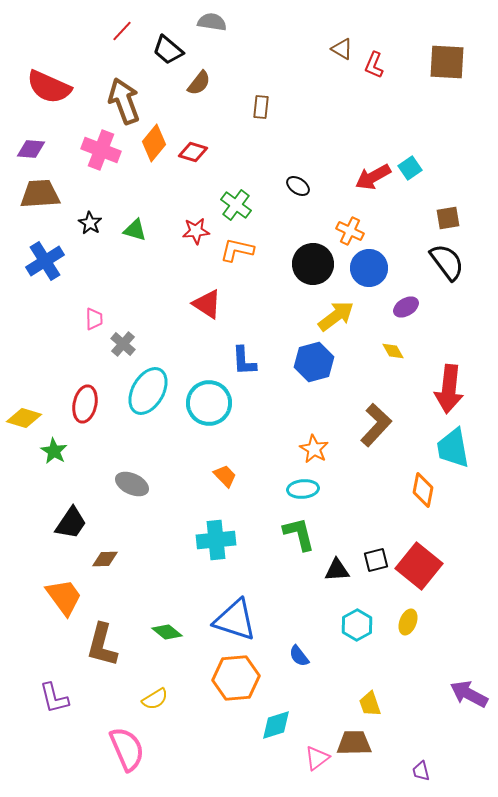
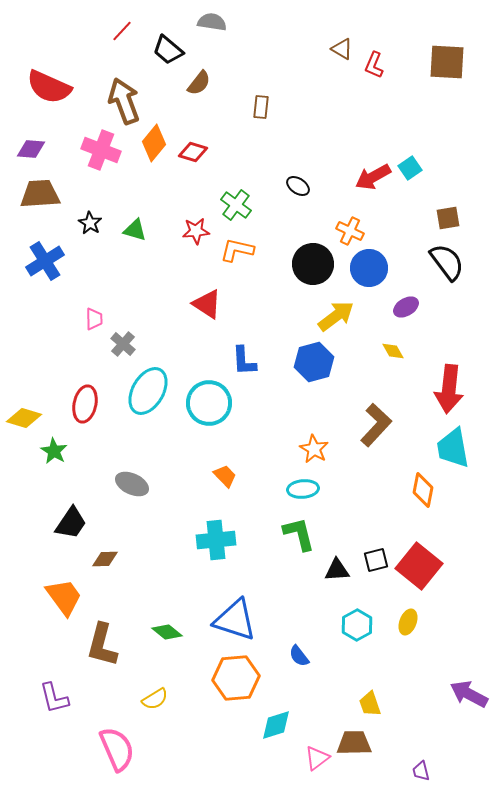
pink semicircle at (127, 749): moved 10 px left
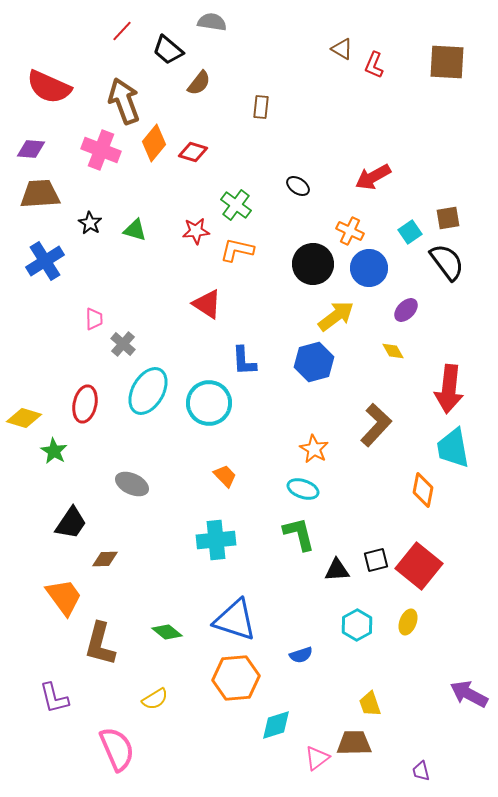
cyan square at (410, 168): moved 64 px down
purple ellipse at (406, 307): moved 3 px down; rotated 15 degrees counterclockwise
cyan ellipse at (303, 489): rotated 24 degrees clockwise
brown L-shape at (102, 645): moved 2 px left, 1 px up
blue semicircle at (299, 656): moved 2 px right, 1 px up; rotated 70 degrees counterclockwise
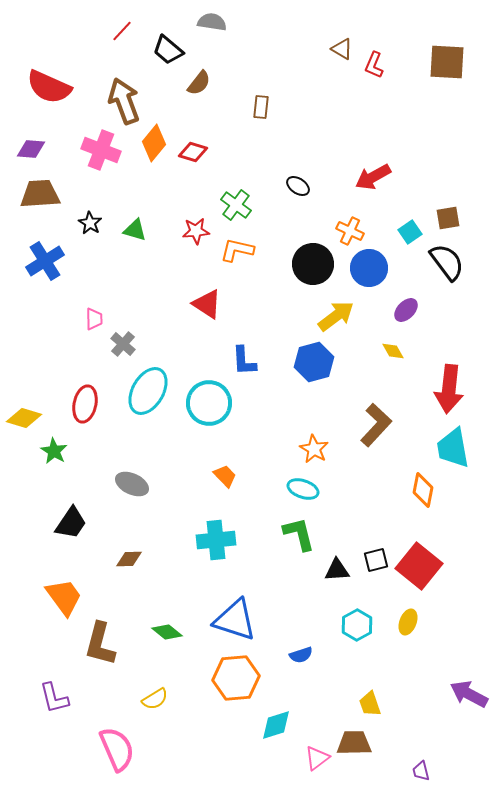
brown diamond at (105, 559): moved 24 px right
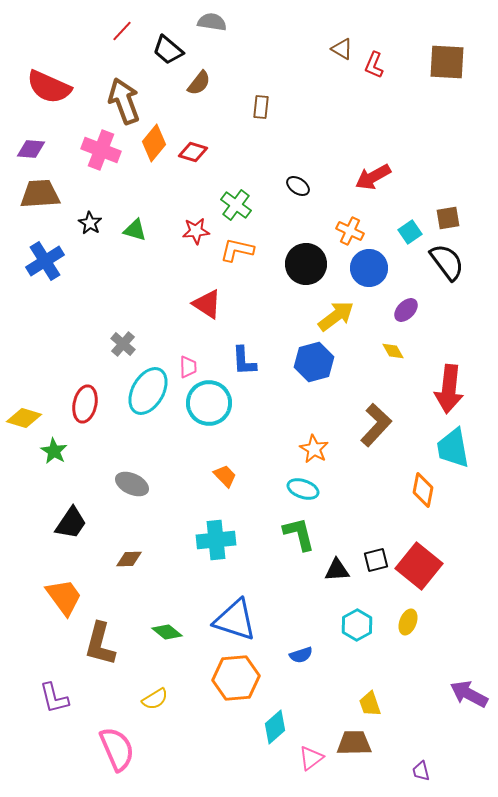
black circle at (313, 264): moved 7 px left
pink trapezoid at (94, 319): moved 94 px right, 48 px down
cyan diamond at (276, 725): moved 1 px left, 2 px down; rotated 24 degrees counterclockwise
pink triangle at (317, 758): moved 6 px left
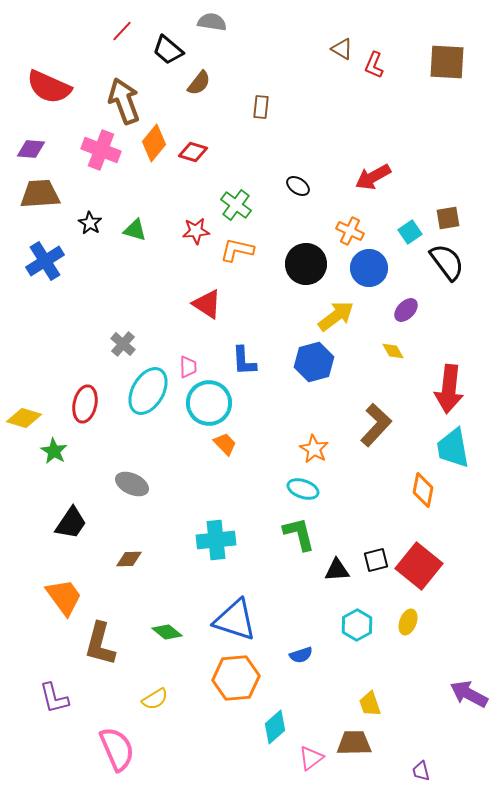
orange trapezoid at (225, 476): moved 32 px up
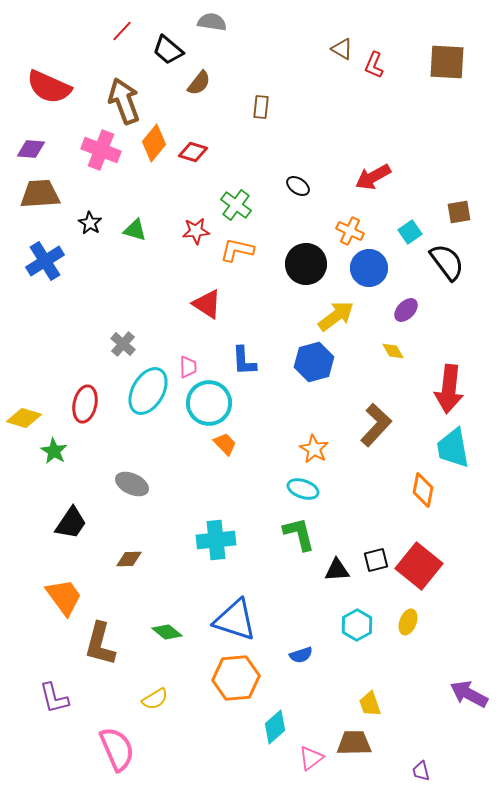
brown square at (448, 218): moved 11 px right, 6 px up
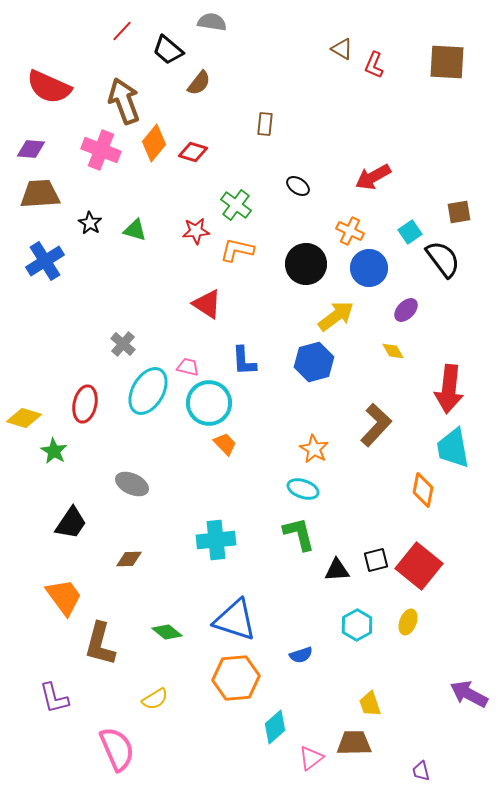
brown rectangle at (261, 107): moved 4 px right, 17 px down
black semicircle at (447, 262): moved 4 px left, 3 px up
pink trapezoid at (188, 367): rotated 75 degrees counterclockwise
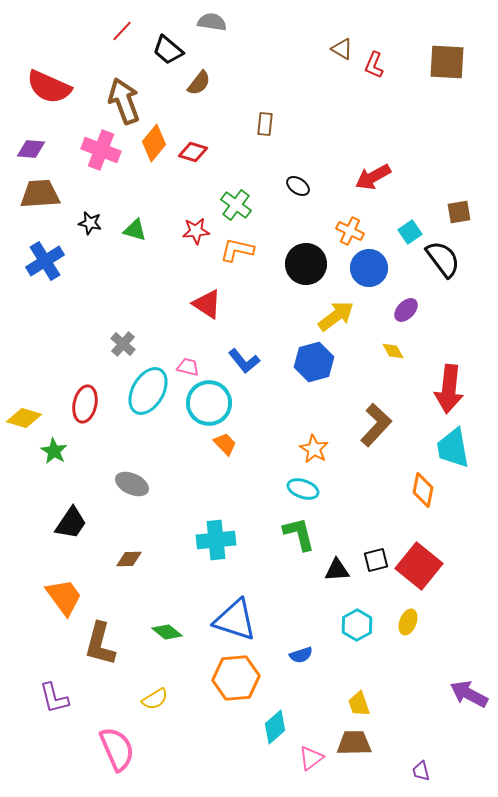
black star at (90, 223): rotated 20 degrees counterclockwise
blue L-shape at (244, 361): rotated 36 degrees counterclockwise
yellow trapezoid at (370, 704): moved 11 px left
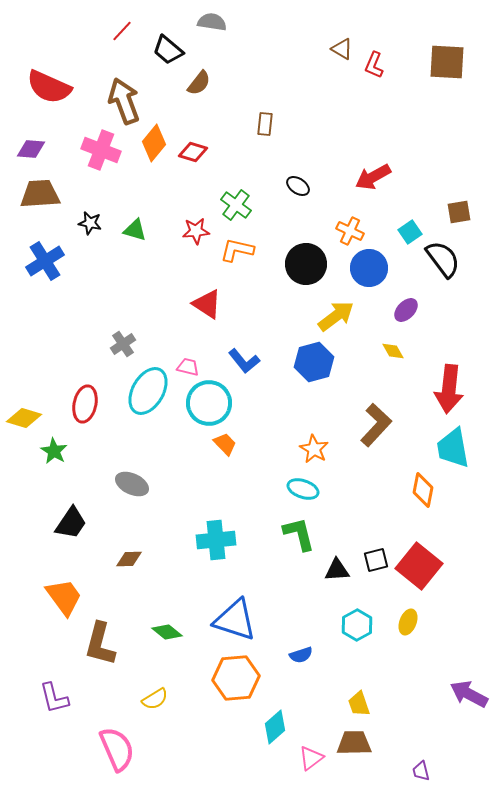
gray cross at (123, 344): rotated 15 degrees clockwise
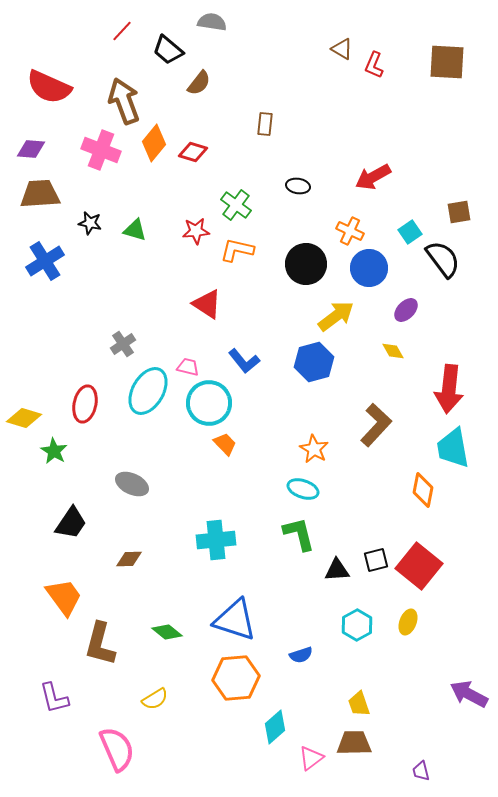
black ellipse at (298, 186): rotated 25 degrees counterclockwise
